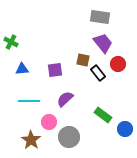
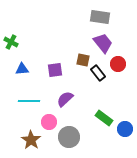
green rectangle: moved 1 px right, 3 px down
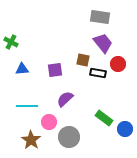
black rectangle: rotated 42 degrees counterclockwise
cyan line: moved 2 px left, 5 px down
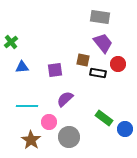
green cross: rotated 24 degrees clockwise
blue triangle: moved 2 px up
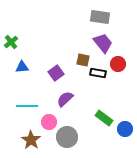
purple square: moved 1 px right, 3 px down; rotated 28 degrees counterclockwise
gray circle: moved 2 px left
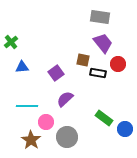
pink circle: moved 3 px left
